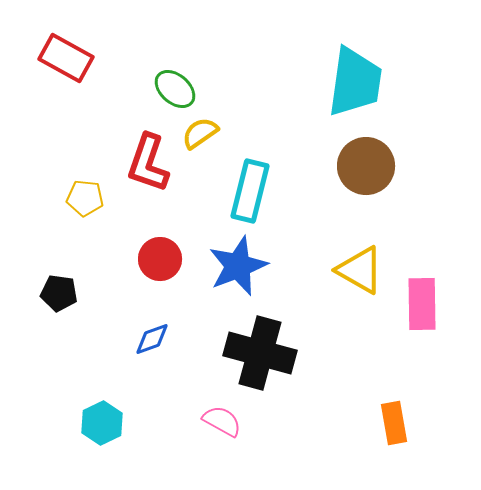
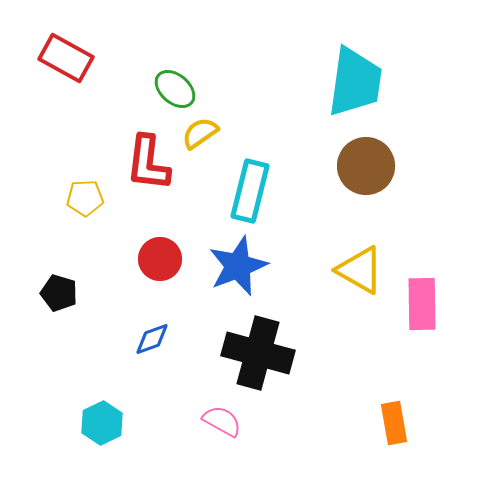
red L-shape: rotated 12 degrees counterclockwise
yellow pentagon: rotated 9 degrees counterclockwise
black pentagon: rotated 9 degrees clockwise
black cross: moved 2 px left
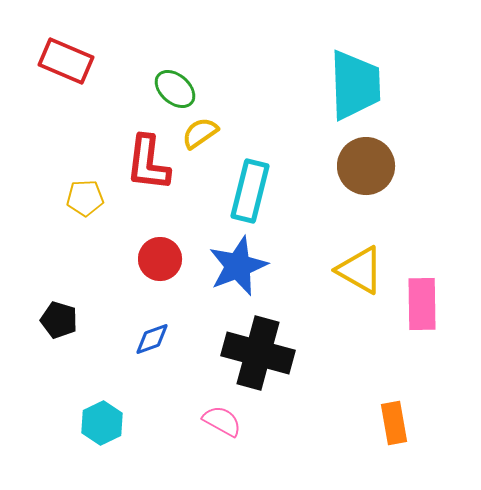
red rectangle: moved 3 px down; rotated 6 degrees counterclockwise
cyan trapezoid: moved 3 px down; rotated 10 degrees counterclockwise
black pentagon: moved 27 px down
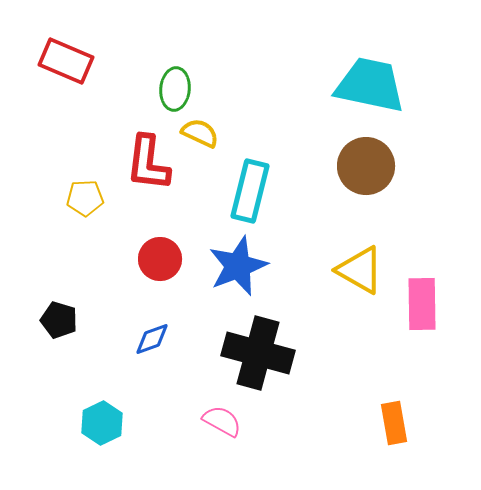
cyan trapezoid: moved 15 px right; rotated 76 degrees counterclockwise
green ellipse: rotated 54 degrees clockwise
yellow semicircle: rotated 60 degrees clockwise
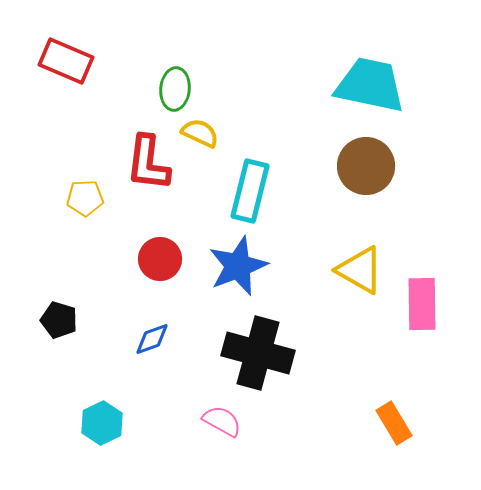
orange rectangle: rotated 21 degrees counterclockwise
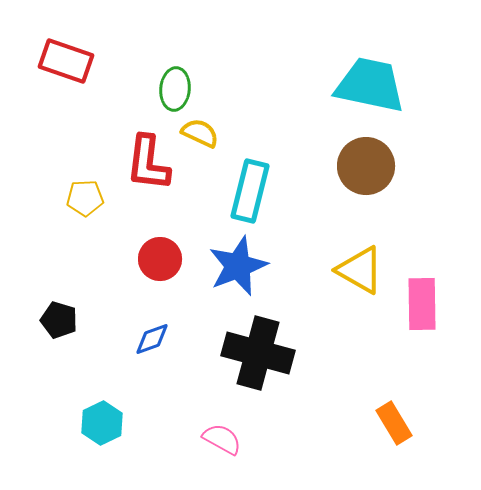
red rectangle: rotated 4 degrees counterclockwise
pink semicircle: moved 18 px down
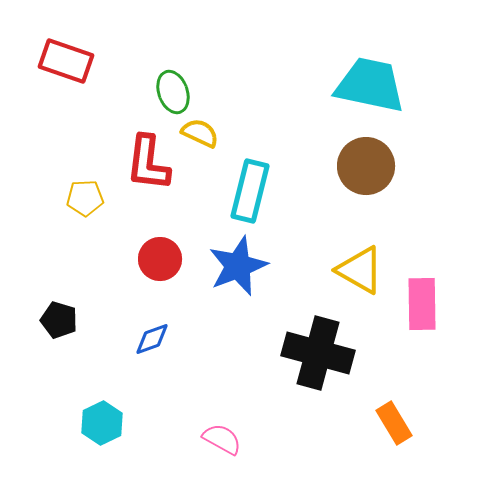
green ellipse: moved 2 px left, 3 px down; rotated 24 degrees counterclockwise
black cross: moved 60 px right
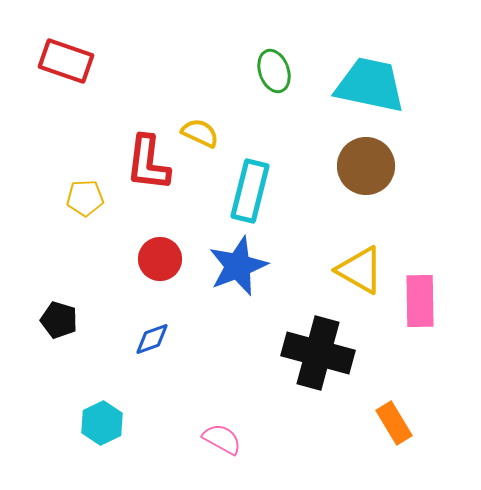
green ellipse: moved 101 px right, 21 px up
pink rectangle: moved 2 px left, 3 px up
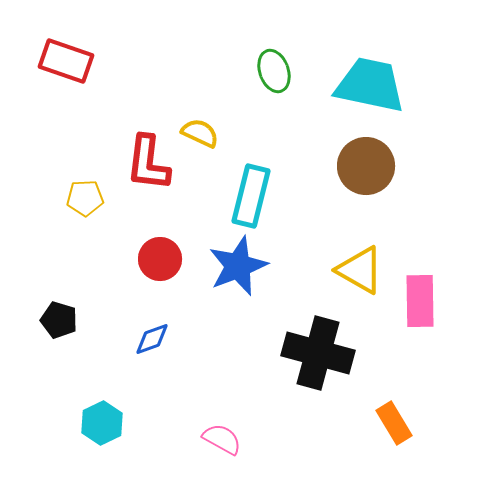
cyan rectangle: moved 1 px right, 5 px down
